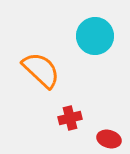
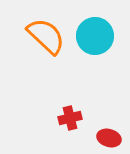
orange semicircle: moved 5 px right, 34 px up
red ellipse: moved 1 px up
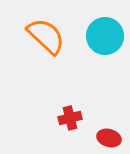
cyan circle: moved 10 px right
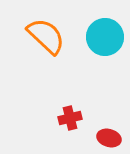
cyan circle: moved 1 px down
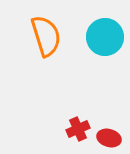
orange semicircle: rotated 30 degrees clockwise
red cross: moved 8 px right, 11 px down; rotated 10 degrees counterclockwise
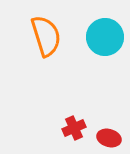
red cross: moved 4 px left, 1 px up
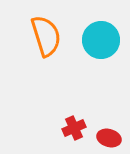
cyan circle: moved 4 px left, 3 px down
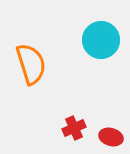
orange semicircle: moved 15 px left, 28 px down
red ellipse: moved 2 px right, 1 px up
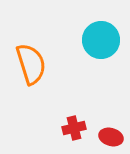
red cross: rotated 10 degrees clockwise
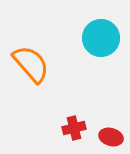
cyan circle: moved 2 px up
orange semicircle: rotated 24 degrees counterclockwise
